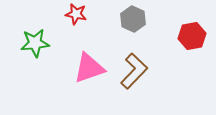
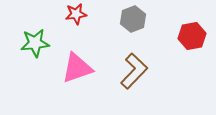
red star: rotated 20 degrees counterclockwise
gray hexagon: rotated 15 degrees clockwise
pink triangle: moved 12 px left
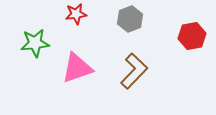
gray hexagon: moved 3 px left
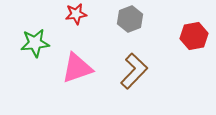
red hexagon: moved 2 px right
